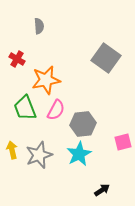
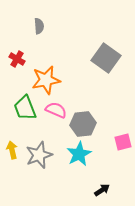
pink semicircle: rotated 95 degrees counterclockwise
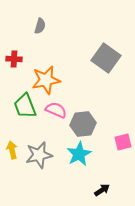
gray semicircle: moved 1 px right; rotated 21 degrees clockwise
red cross: moved 3 px left; rotated 28 degrees counterclockwise
green trapezoid: moved 2 px up
gray star: rotated 8 degrees clockwise
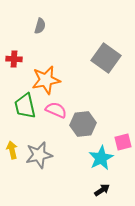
green trapezoid: rotated 8 degrees clockwise
cyan star: moved 22 px right, 4 px down
